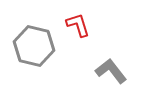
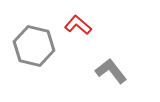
red L-shape: rotated 32 degrees counterclockwise
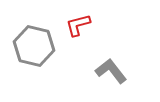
red L-shape: rotated 56 degrees counterclockwise
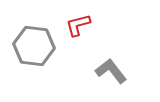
gray hexagon: rotated 6 degrees counterclockwise
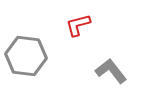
gray hexagon: moved 8 px left, 10 px down
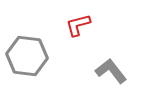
gray hexagon: moved 1 px right
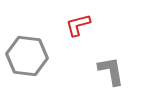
gray L-shape: rotated 28 degrees clockwise
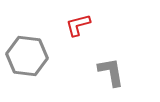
gray L-shape: moved 1 px down
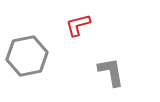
gray hexagon: rotated 18 degrees counterclockwise
